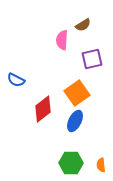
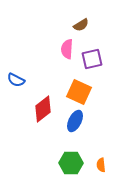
brown semicircle: moved 2 px left
pink semicircle: moved 5 px right, 9 px down
orange square: moved 2 px right, 1 px up; rotated 30 degrees counterclockwise
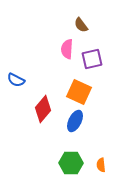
brown semicircle: rotated 84 degrees clockwise
red diamond: rotated 12 degrees counterclockwise
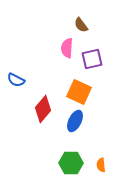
pink semicircle: moved 1 px up
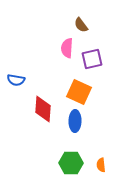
blue semicircle: rotated 18 degrees counterclockwise
red diamond: rotated 36 degrees counterclockwise
blue ellipse: rotated 25 degrees counterclockwise
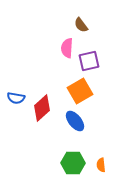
purple square: moved 3 px left, 2 px down
blue semicircle: moved 18 px down
orange square: moved 1 px right, 1 px up; rotated 35 degrees clockwise
red diamond: moved 1 px left, 1 px up; rotated 44 degrees clockwise
blue ellipse: rotated 40 degrees counterclockwise
green hexagon: moved 2 px right
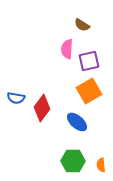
brown semicircle: moved 1 px right; rotated 21 degrees counterclockwise
pink semicircle: moved 1 px down
orange square: moved 9 px right
red diamond: rotated 12 degrees counterclockwise
blue ellipse: moved 2 px right, 1 px down; rotated 10 degrees counterclockwise
green hexagon: moved 2 px up
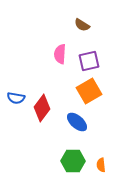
pink semicircle: moved 7 px left, 5 px down
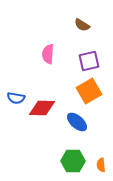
pink semicircle: moved 12 px left
red diamond: rotated 56 degrees clockwise
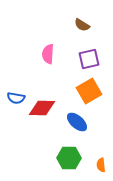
purple square: moved 2 px up
green hexagon: moved 4 px left, 3 px up
